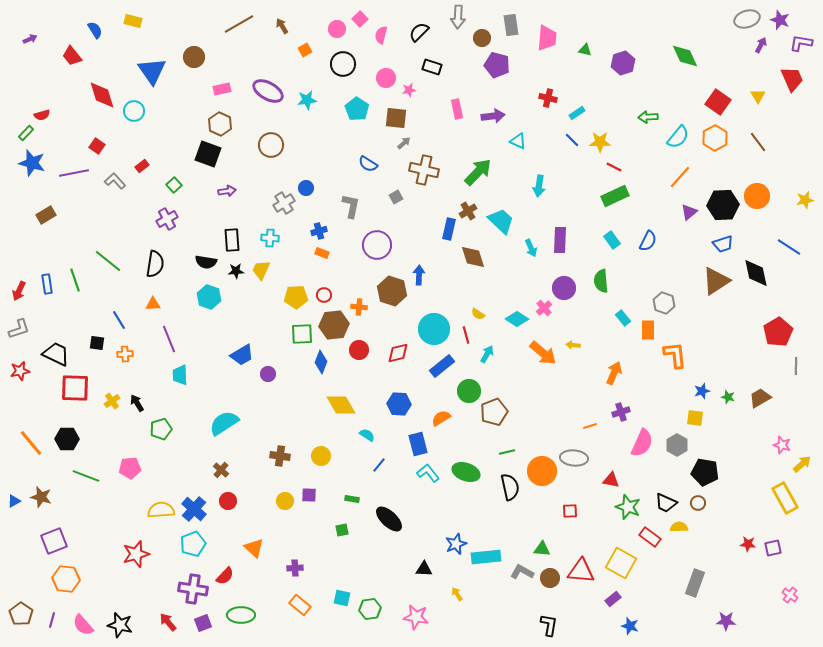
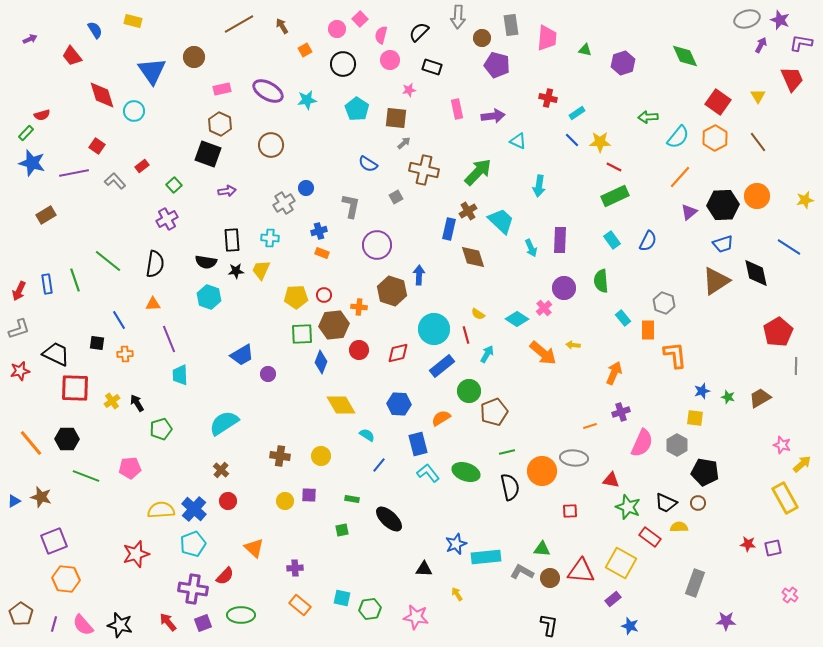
pink circle at (386, 78): moved 4 px right, 18 px up
purple line at (52, 620): moved 2 px right, 4 px down
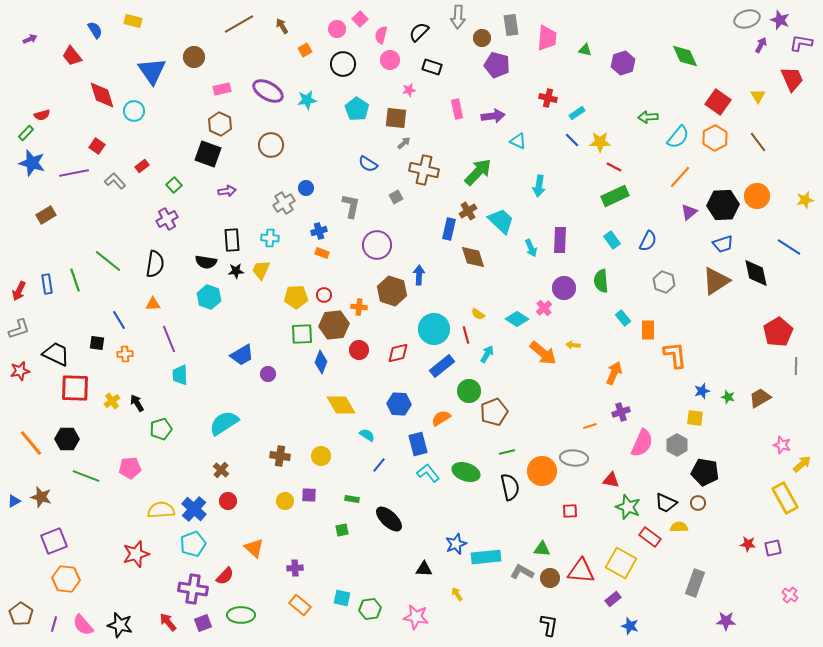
gray hexagon at (664, 303): moved 21 px up
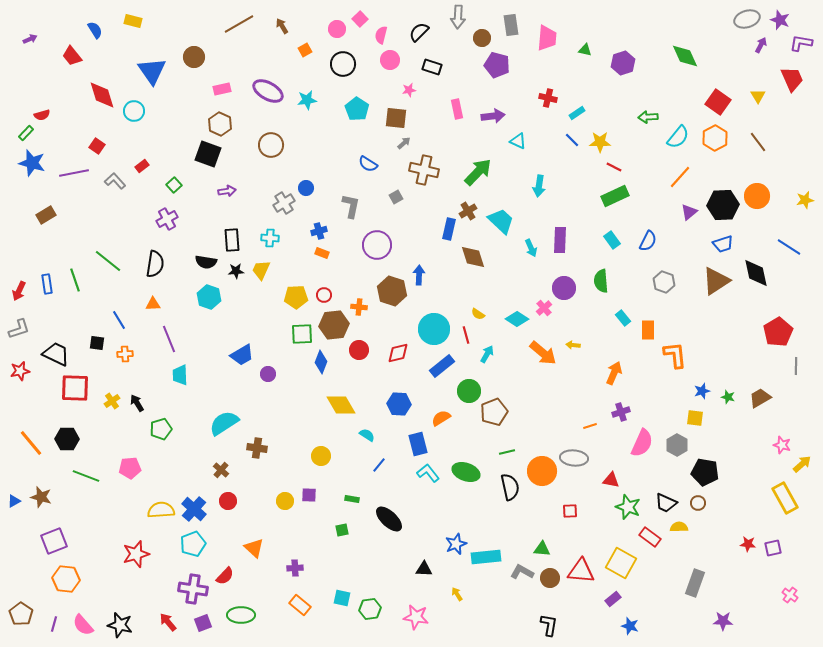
brown cross at (280, 456): moved 23 px left, 8 px up
purple star at (726, 621): moved 3 px left
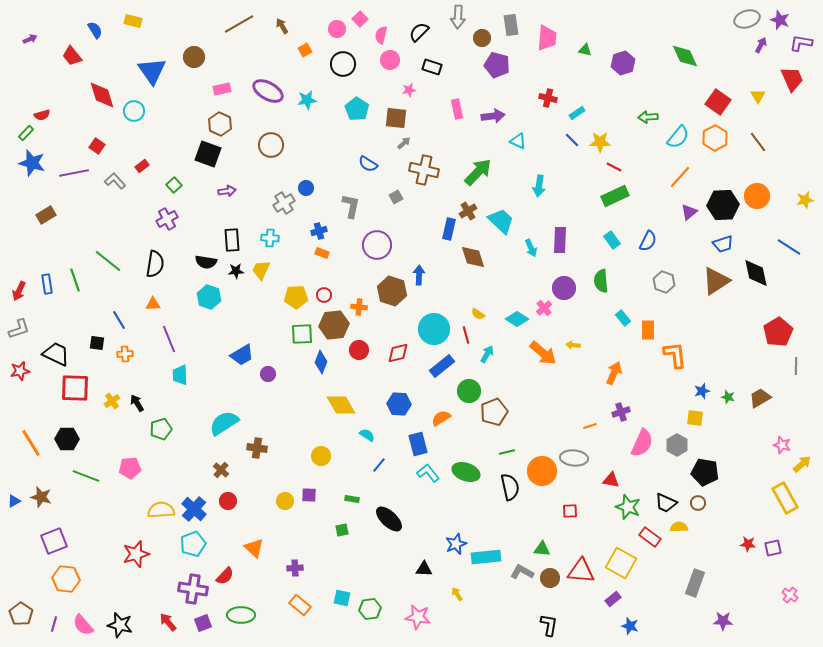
orange line at (31, 443): rotated 8 degrees clockwise
pink star at (416, 617): moved 2 px right
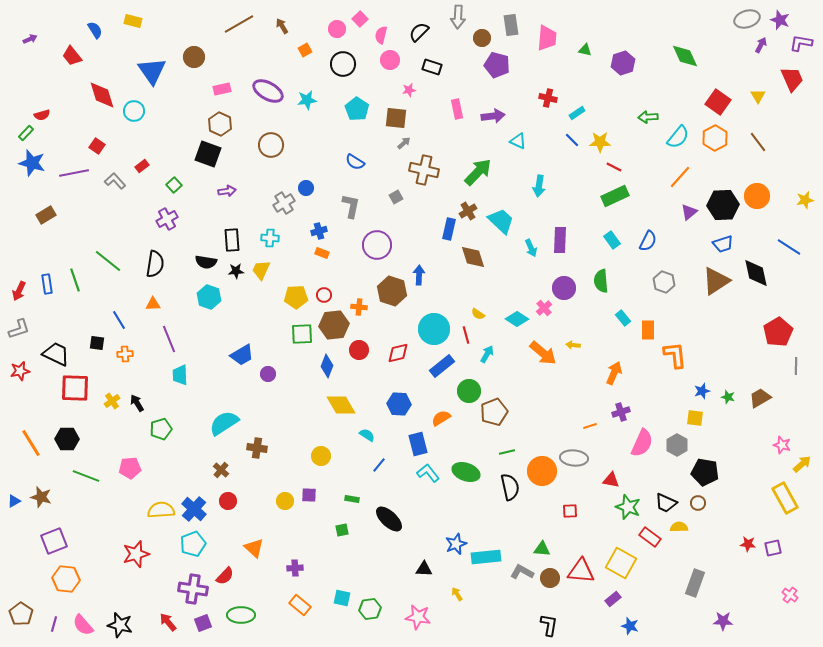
blue semicircle at (368, 164): moved 13 px left, 2 px up
blue diamond at (321, 362): moved 6 px right, 4 px down
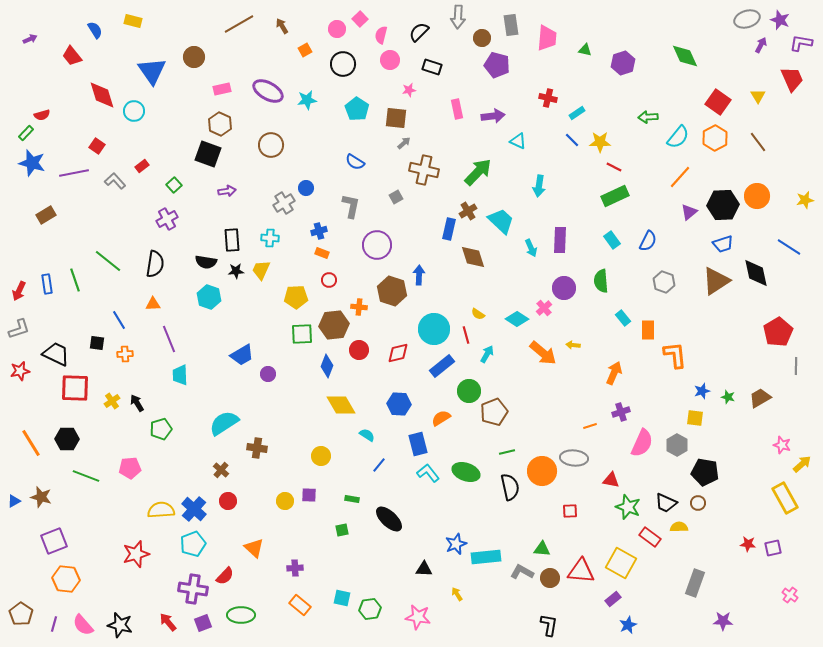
red circle at (324, 295): moved 5 px right, 15 px up
blue star at (630, 626): moved 2 px left, 1 px up; rotated 30 degrees clockwise
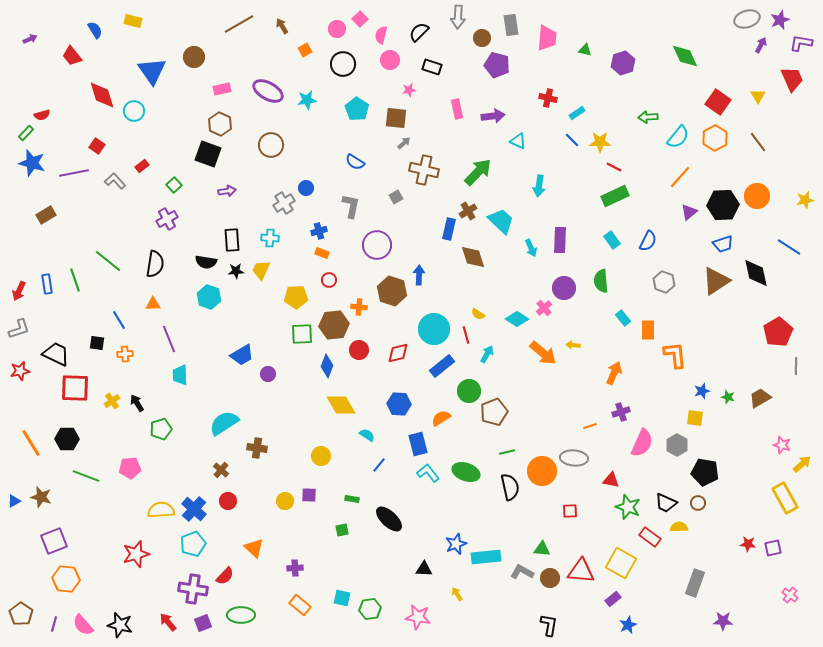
purple star at (780, 20): rotated 30 degrees clockwise
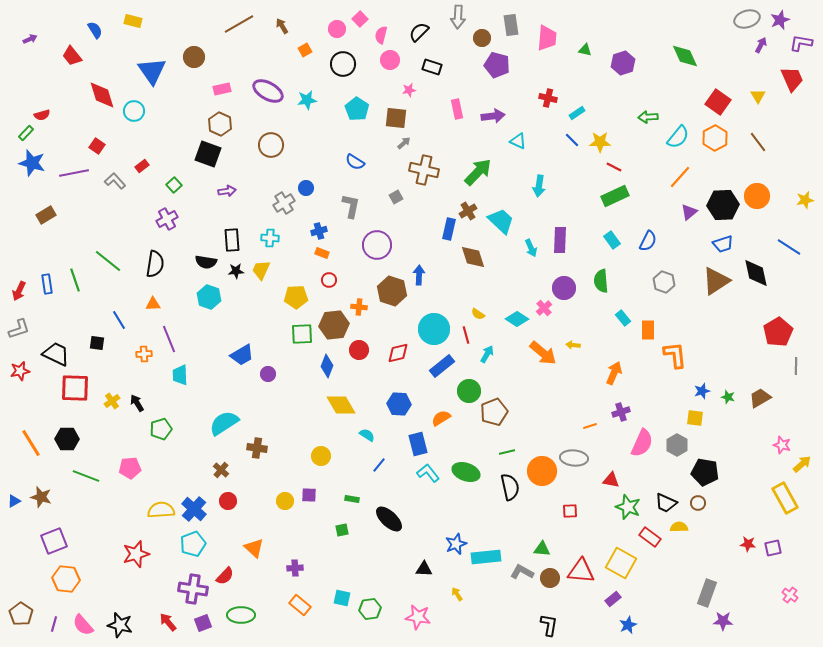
orange cross at (125, 354): moved 19 px right
gray rectangle at (695, 583): moved 12 px right, 10 px down
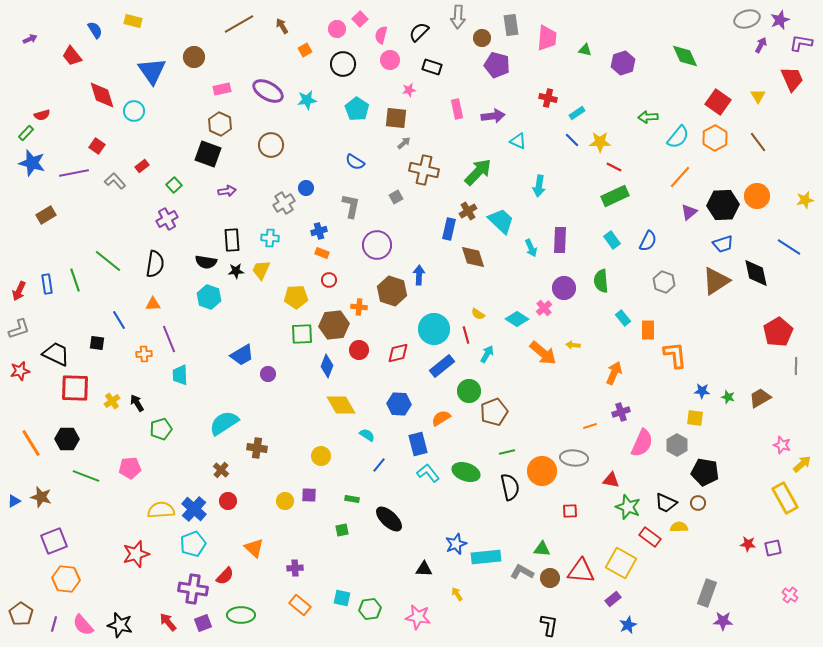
blue star at (702, 391): rotated 21 degrees clockwise
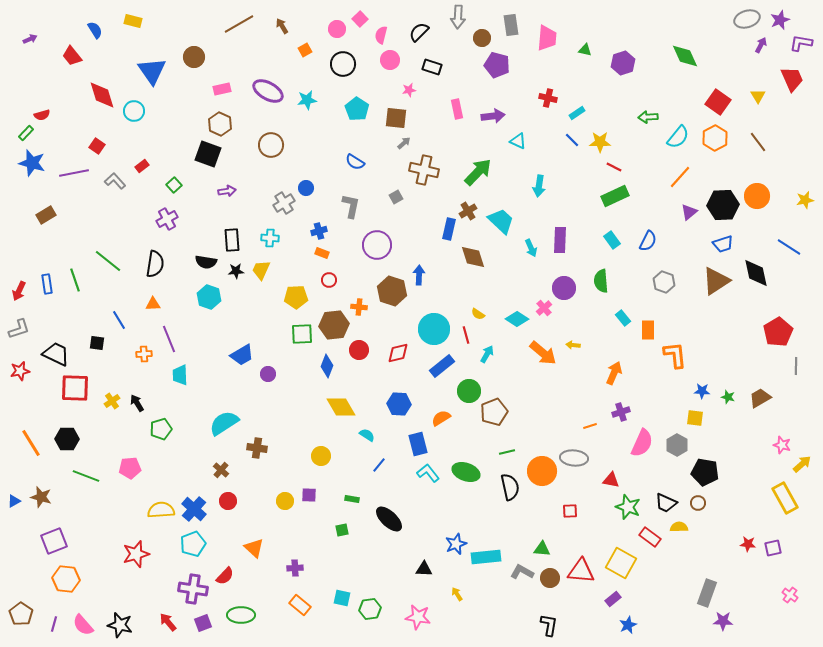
yellow diamond at (341, 405): moved 2 px down
